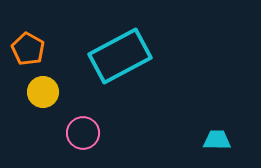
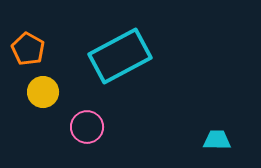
pink circle: moved 4 px right, 6 px up
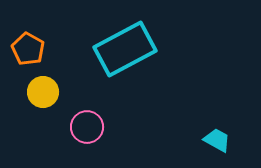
cyan rectangle: moved 5 px right, 7 px up
cyan trapezoid: rotated 28 degrees clockwise
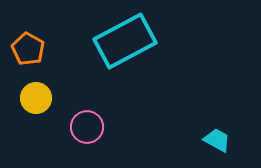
cyan rectangle: moved 8 px up
yellow circle: moved 7 px left, 6 px down
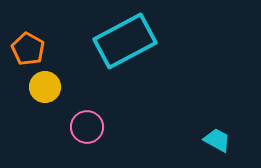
yellow circle: moved 9 px right, 11 px up
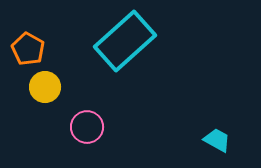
cyan rectangle: rotated 14 degrees counterclockwise
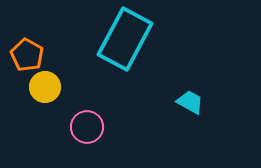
cyan rectangle: moved 2 px up; rotated 20 degrees counterclockwise
orange pentagon: moved 1 px left, 6 px down
cyan trapezoid: moved 27 px left, 38 px up
